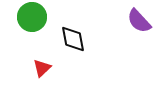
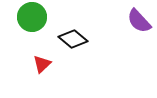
black diamond: rotated 40 degrees counterclockwise
red triangle: moved 4 px up
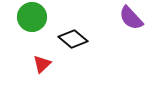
purple semicircle: moved 8 px left, 3 px up
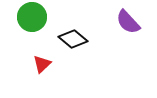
purple semicircle: moved 3 px left, 4 px down
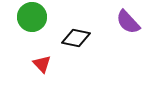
black diamond: moved 3 px right, 1 px up; rotated 28 degrees counterclockwise
red triangle: rotated 30 degrees counterclockwise
